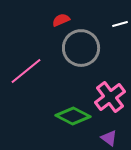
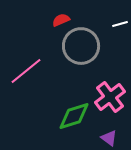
gray circle: moved 2 px up
green diamond: moved 1 px right; rotated 44 degrees counterclockwise
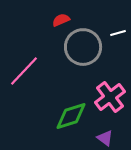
white line: moved 2 px left, 9 px down
gray circle: moved 2 px right, 1 px down
pink line: moved 2 px left; rotated 8 degrees counterclockwise
green diamond: moved 3 px left
purple triangle: moved 4 px left
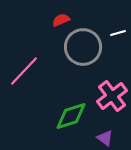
pink cross: moved 2 px right, 1 px up
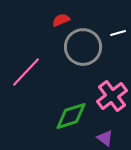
pink line: moved 2 px right, 1 px down
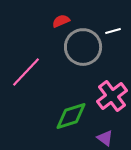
red semicircle: moved 1 px down
white line: moved 5 px left, 2 px up
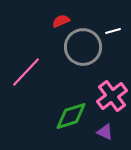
purple triangle: moved 6 px up; rotated 12 degrees counterclockwise
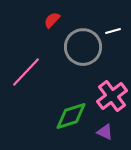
red semicircle: moved 9 px left, 1 px up; rotated 24 degrees counterclockwise
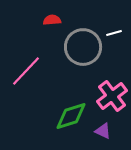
red semicircle: rotated 42 degrees clockwise
white line: moved 1 px right, 2 px down
pink line: moved 1 px up
purple triangle: moved 2 px left, 1 px up
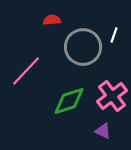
white line: moved 2 px down; rotated 56 degrees counterclockwise
green diamond: moved 2 px left, 15 px up
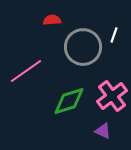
pink line: rotated 12 degrees clockwise
